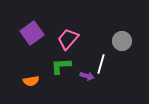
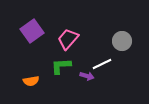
purple square: moved 2 px up
white line: moved 1 px right; rotated 48 degrees clockwise
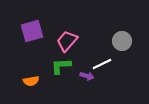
purple square: rotated 20 degrees clockwise
pink trapezoid: moved 1 px left, 2 px down
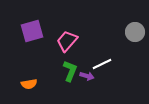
gray circle: moved 13 px right, 9 px up
green L-shape: moved 9 px right, 5 px down; rotated 115 degrees clockwise
orange semicircle: moved 2 px left, 3 px down
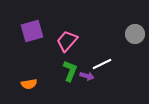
gray circle: moved 2 px down
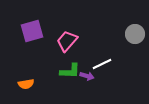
green L-shape: rotated 70 degrees clockwise
orange semicircle: moved 3 px left
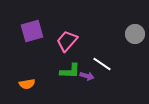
white line: rotated 60 degrees clockwise
orange semicircle: moved 1 px right
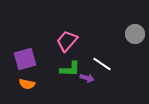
purple square: moved 7 px left, 28 px down
green L-shape: moved 2 px up
purple arrow: moved 2 px down
orange semicircle: rotated 21 degrees clockwise
